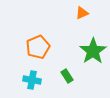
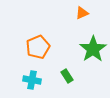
green star: moved 2 px up
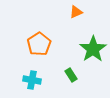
orange triangle: moved 6 px left, 1 px up
orange pentagon: moved 1 px right, 3 px up; rotated 10 degrees counterclockwise
green rectangle: moved 4 px right, 1 px up
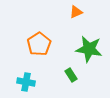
green star: moved 4 px left; rotated 28 degrees counterclockwise
cyan cross: moved 6 px left, 2 px down
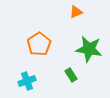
cyan cross: moved 1 px right, 1 px up; rotated 30 degrees counterclockwise
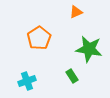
orange pentagon: moved 6 px up
green rectangle: moved 1 px right, 1 px down
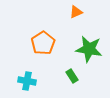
orange pentagon: moved 4 px right, 5 px down
cyan cross: rotated 30 degrees clockwise
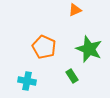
orange triangle: moved 1 px left, 2 px up
orange pentagon: moved 1 px right, 4 px down; rotated 15 degrees counterclockwise
green star: rotated 12 degrees clockwise
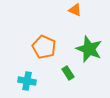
orange triangle: rotated 48 degrees clockwise
green rectangle: moved 4 px left, 3 px up
